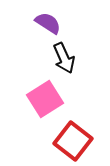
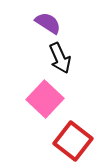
black arrow: moved 4 px left
pink square: rotated 15 degrees counterclockwise
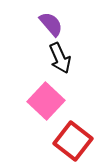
purple semicircle: moved 3 px right, 1 px down; rotated 16 degrees clockwise
pink square: moved 1 px right, 2 px down
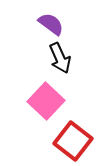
purple semicircle: rotated 12 degrees counterclockwise
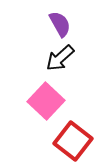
purple semicircle: moved 9 px right; rotated 24 degrees clockwise
black arrow: rotated 72 degrees clockwise
